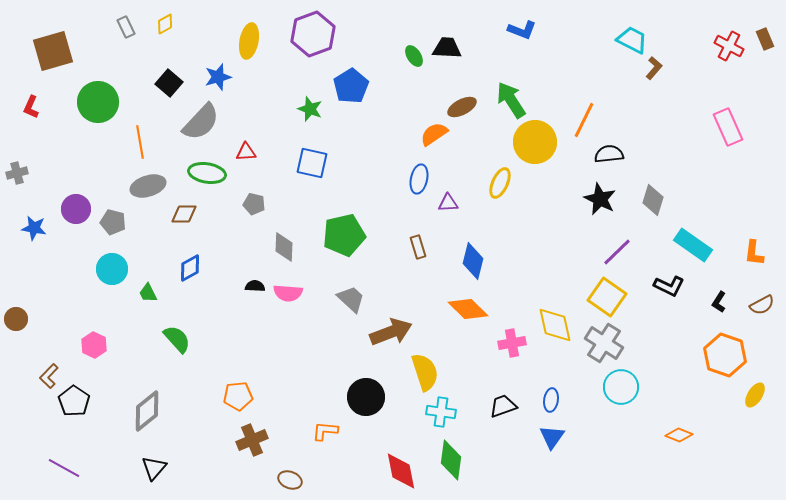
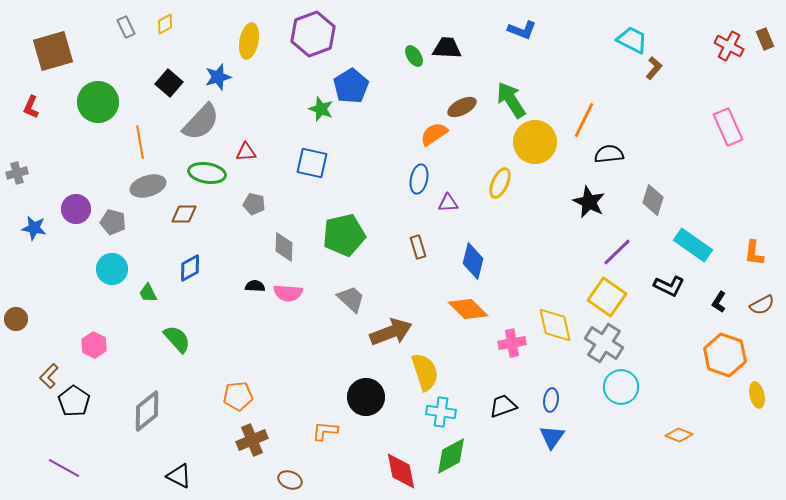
green star at (310, 109): moved 11 px right
black star at (600, 199): moved 11 px left, 3 px down
yellow ellipse at (755, 395): moved 2 px right; rotated 45 degrees counterclockwise
green diamond at (451, 460): moved 4 px up; rotated 54 degrees clockwise
black triangle at (154, 468): moved 25 px right, 8 px down; rotated 44 degrees counterclockwise
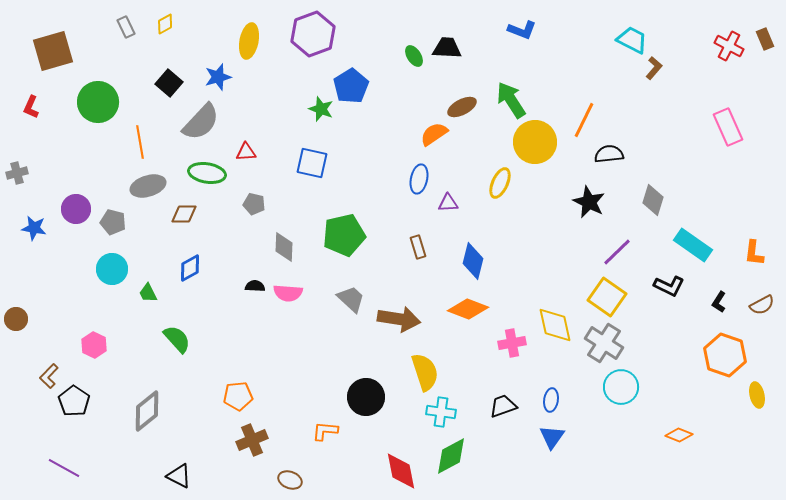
orange diamond at (468, 309): rotated 24 degrees counterclockwise
brown arrow at (391, 332): moved 8 px right, 13 px up; rotated 30 degrees clockwise
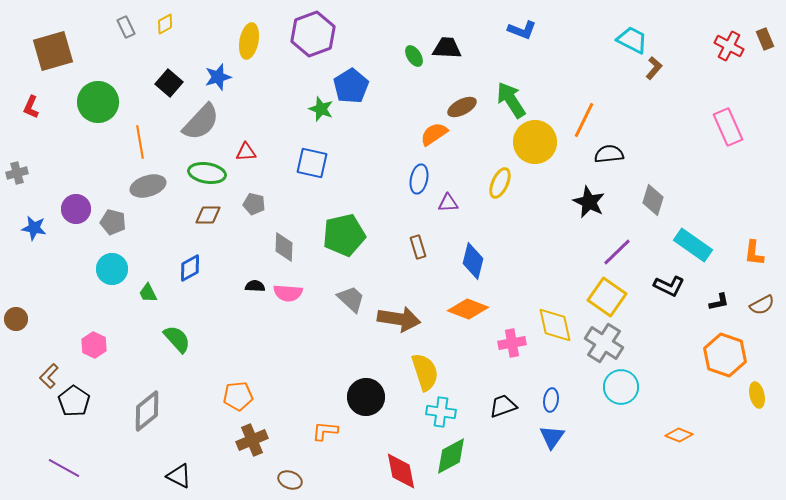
brown diamond at (184, 214): moved 24 px right, 1 px down
black L-shape at (719, 302): rotated 135 degrees counterclockwise
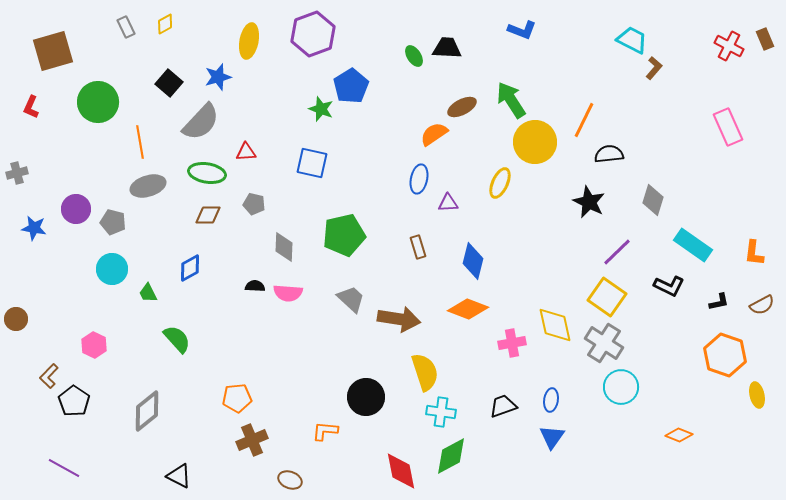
orange pentagon at (238, 396): moved 1 px left, 2 px down
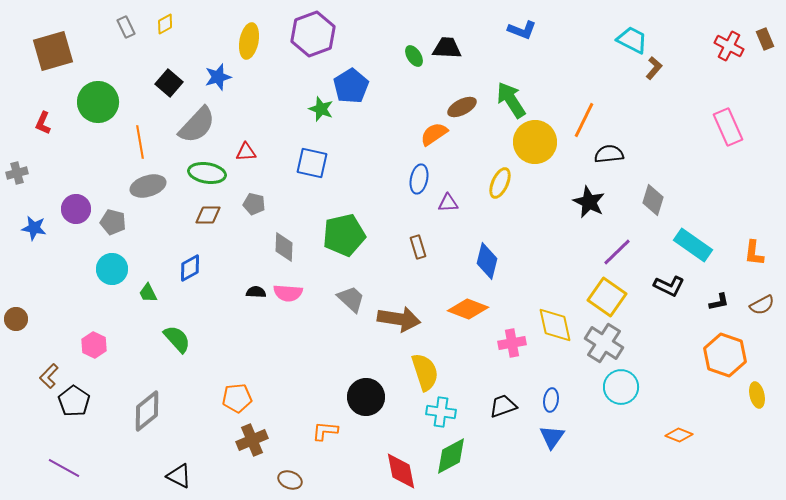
red L-shape at (31, 107): moved 12 px right, 16 px down
gray semicircle at (201, 122): moved 4 px left, 3 px down
blue diamond at (473, 261): moved 14 px right
black semicircle at (255, 286): moved 1 px right, 6 px down
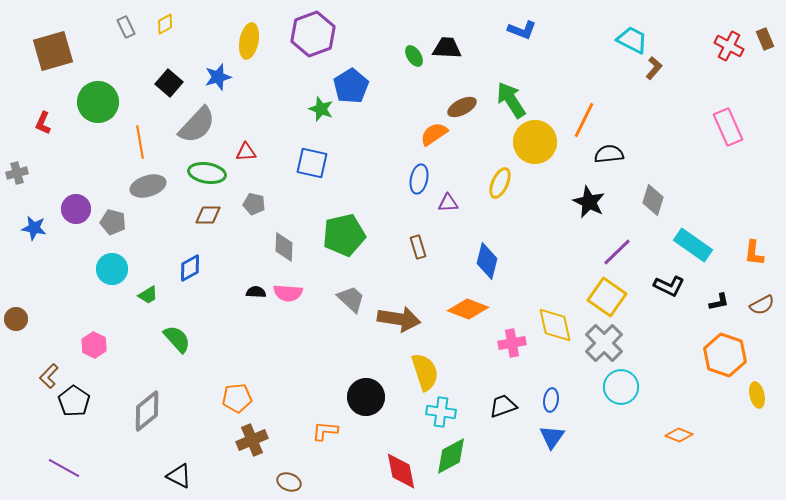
green trapezoid at (148, 293): moved 2 px down; rotated 95 degrees counterclockwise
gray cross at (604, 343): rotated 12 degrees clockwise
brown ellipse at (290, 480): moved 1 px left, 2 px down
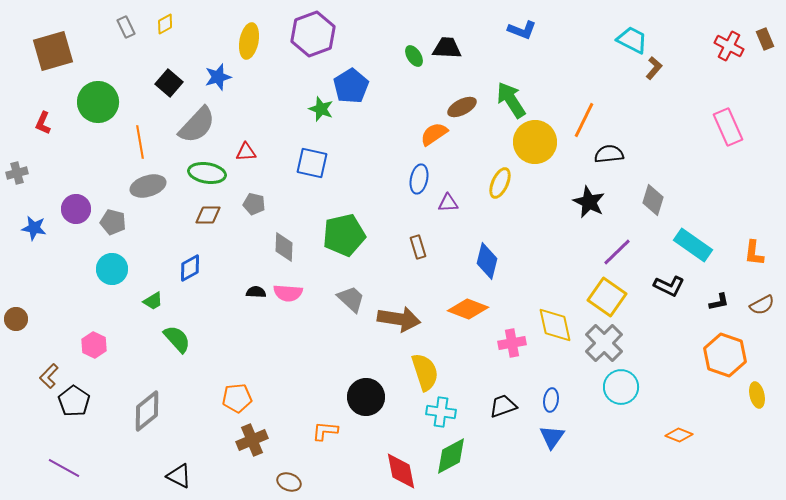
green trapezoid at (148, 295): moved 5 px right, 6 px down
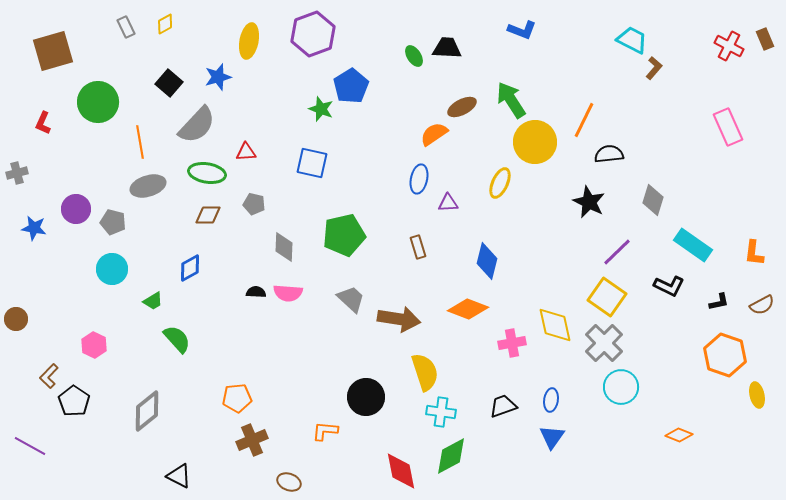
purple line at (64, 468): moved 34 px left, 22 px up
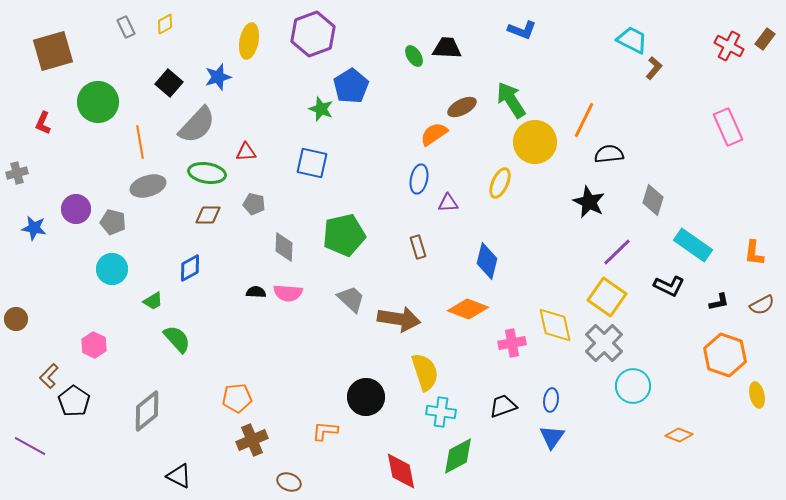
brown rectangle at (765, 39): rotated 60 degrees clockwise
cyan circle at (621, 387): moved 12 px right, 1 px up
green diamond at (451, 456): moved 7 px right
